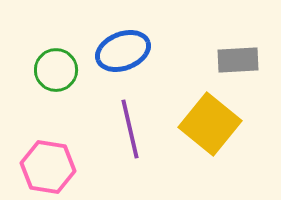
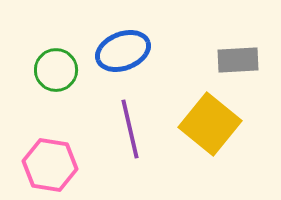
pink hexagon: moved 2 px right, 2 px up
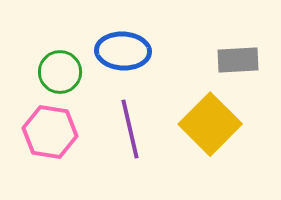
blue ellipse: rotated 24 degrees clockwise
green circle: moved 4 px right, 2 px down
yellow square: rotated 6 degrees clockwise
pink hexagon: moved 33 px up
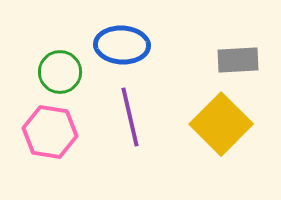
blue ellipse: moved 1 px left, 6 px up
yellow square: moved 11 px right
purple line: moved 12 px up
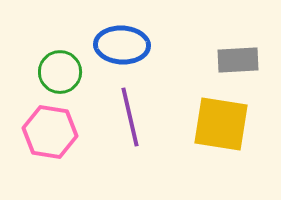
yellow square: rotated 36 degrees counterclockwise
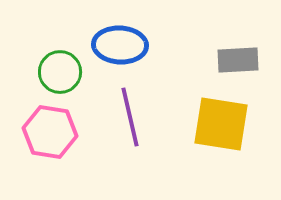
blue ellipse: moved 2 px left
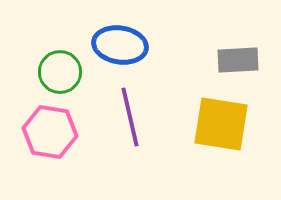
blue ellipse: rotated 6 degrees clockwise
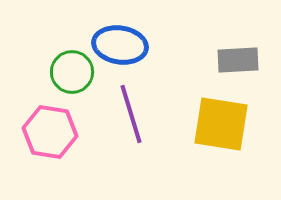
green circle: moved 12 px right
purple line: moved 1 px right, 3 px up; rotated 4 degrees counterclockwise
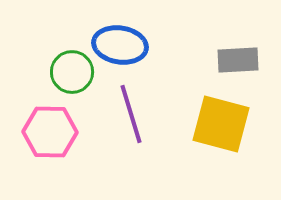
yellow square: rotated 6 degrees clockwise
pink hexagon: rotated 8 degrees counterclockwise
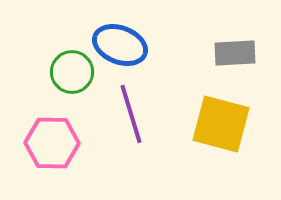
blue ellipse: rotated 12 degrees clockwise
gray rectangle: moved 3 px left, 7 px up
pink hexagon: moved 2 px right, 11 px down
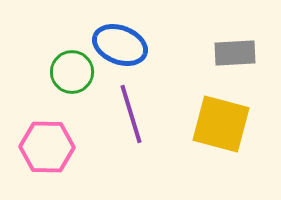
pink hexagon: moved 5 px left, 4 px down
